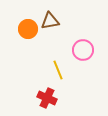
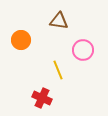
brown triangle: moved 9 px right; rotated 18 degrees clockwise
orange circle: moved 7 px left, 11 px down
red cross: moved 5 px left
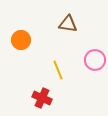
brown triangle: moved 9 px right, 3 px down
pink circle: moved 12 px right, 10 px down
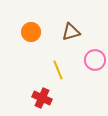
brown triangle: moved 3 px right, 8 px down; rotated 24 degrees counterclockwise
orange circle: moved 10 px right, 8 px up
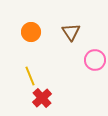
brown triangle: rotated 48 degrees counterclockwise
yellow line: moved 28 px left, 6 px down
red cross: rotated 24 degrees clockwise
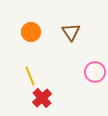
pink circle: moved 12 px down
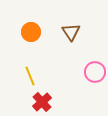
red cross: moved 4 px down
